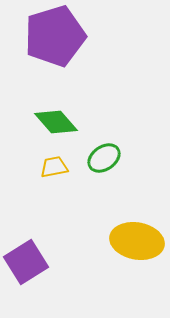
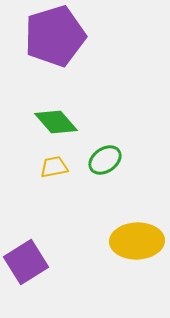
green ellipse: moved 1 px right, 2 px down
yellow ellipse: rotated 12 degrees counterclockwise
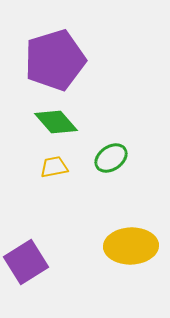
purple pentagon: moved 24 px down
green ellipse: moved 6 px right, 2 px up
yellow ellipse: moved 6 px left, 5 px down
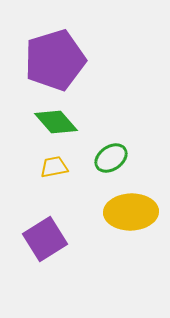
yellow ellipse: moved 34 px up
purple square: moved 19 px right, 23 px up
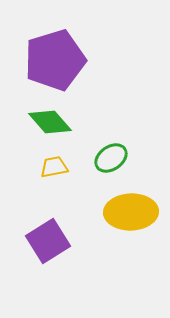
green diamond: moved 6 px left
purple square: moved 3 px right, 2 px down
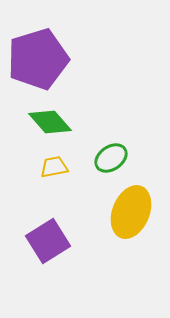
purple pentagon: moved 17 px left, 1 px up
yellow ellipse: rotated 66 degrees counterclockwise
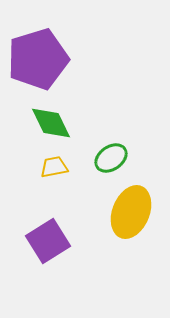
green diamond: moved 1 px right, 1 px down; rotated 15 degrees clockwise
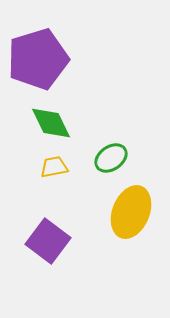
purple square: rotated 21 degrees counterclockwise
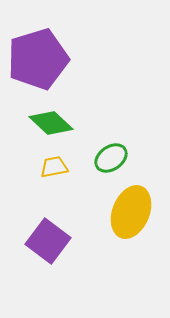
green diamond: rotated 21 degrees counterclockwise
